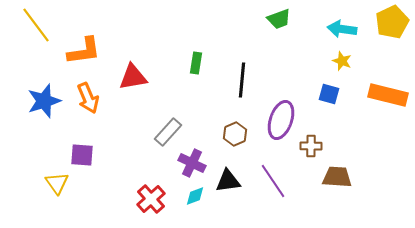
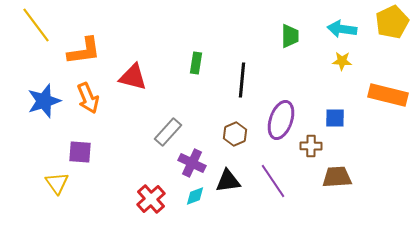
green trapezoid: moved 11 px right, 17 px down; rotated 70 degrees counterclockwise
yellow star: rotated 18 degrees counterclockwise
red triangle: rotated 24 degrees clockwise
blue square: moved 6 px right, 24 px down; rotated 15 degrees counterclockwise
purple square: moved 2 px left, 3 px up
brown trapezoid: rotated 8 degrees counterclockwise
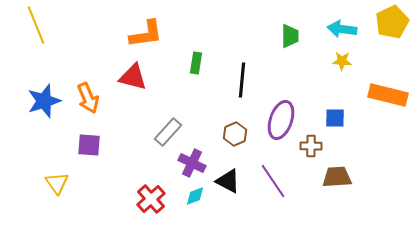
yellow line: rotated 15 degrees clockwise
orange L-shape: moved 62 px right, 17 px up
purple square: moved 9 px right, 7 px up
black triangle: rotated 36 degrees clockwise
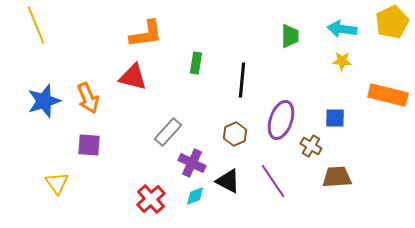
brown cross: rotated 30 degrees clockwise
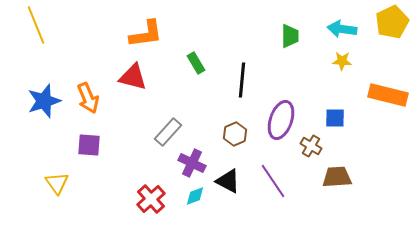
green rectangle: rotated 40 degrees counterclockwise
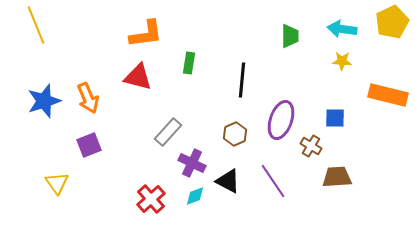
green rectangle: moved 7 px left; rotated 40 degrees clockwise
red triangle: moved 5 px right
purple square: rotated 25 degrees counterclockwise
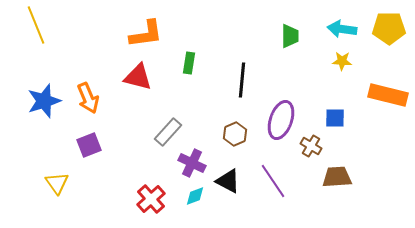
yellow pentagon: moved 3 px left, 6 px down; rotated 24 degrees clockwise
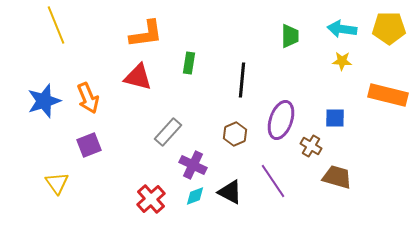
yellow line: moved 20 px right
purple cross: moved 1 px right, 2 px down
brown trapezoid: rotated 20 degrees clockwise
black triangle: moved 2 px right, 11 px down
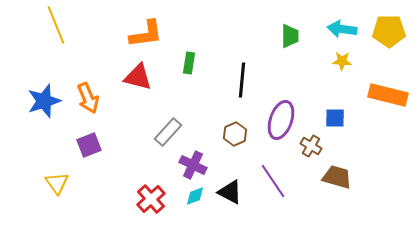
yellow pentagon: moved 3 px down
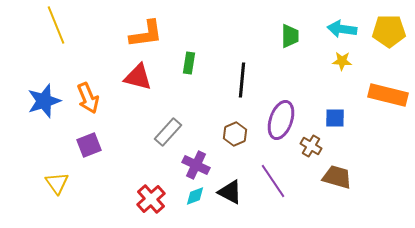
purple cross: moved 3 px right
